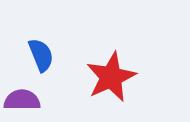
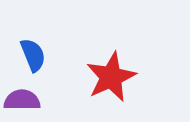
blue semicircle: moved 8 px left
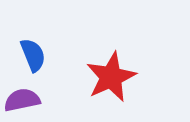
purple semicircle: rotated 12 degrees counterclockwise
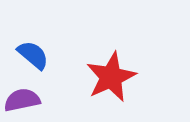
blue semicircle: rotated 28 degrees counterclockwise
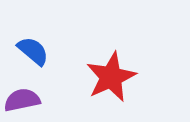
blue semicircle: moved 4 px up
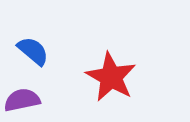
red star: rotated 18 degrees counterclockwise
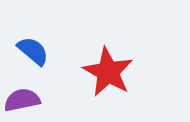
red star: moved 3 px left, 5 px up
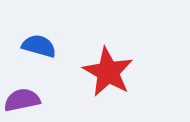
blue semicircle: moved 6 px right, 5 px up; rotated 24 degrees counterclockwise
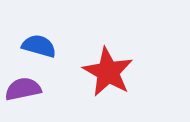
purple semicircle: moved 1 px right, 11 px up
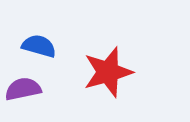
red star: rotated 27 degrees clockwise
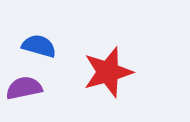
purple semicircle: moved 1 px right, 1 px up
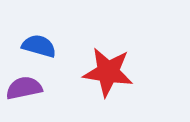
red star: rotated 24 degrees clockwise
